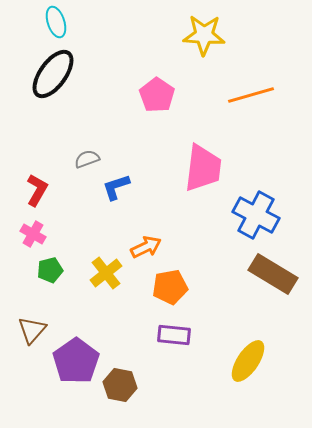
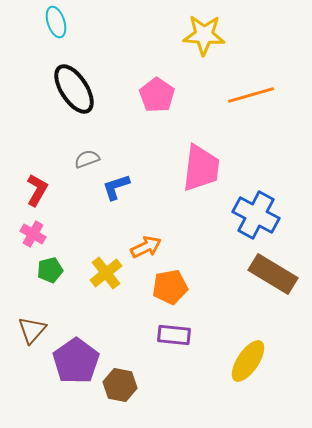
black ellipse: moved 21 px right, 15 px down; rotated 69 degrees counterclockwise
pink trapezoid: moved 2 px left
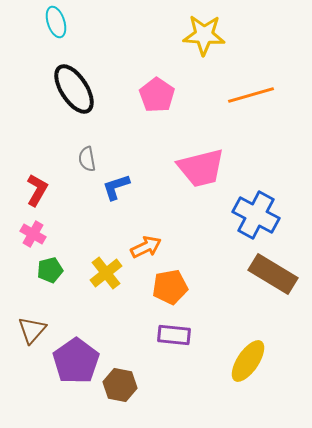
gray semicircle: rotated 80 degrees counterclockwise
pink trapezoid: rotated 69 degrees clockwise
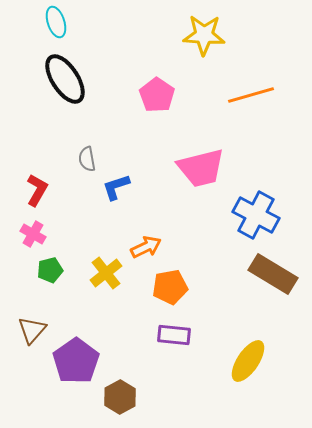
black ellipse: moved 9 px left, 10 px up
brown hexagon: moved 12 px down; rotated 20 degrees clockwise
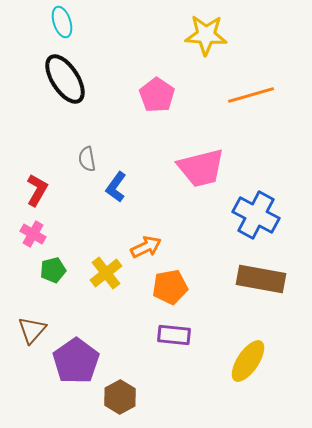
cyan ellipse: moved 6 px right
yellow star: moved 2 px right
blue L-shape: rotated 36 degrees counterclockwise
green pentagon: moved 3 px right
brown rectangle: moved 12 px left, 5 px down; rotated 21 degrees counterclockwise
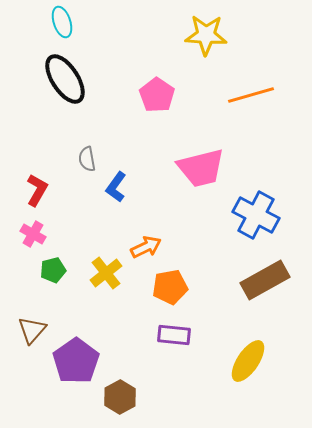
brown rectangle: moved 4 px right, 1 px down; rotated 39 degrees counterclockwise
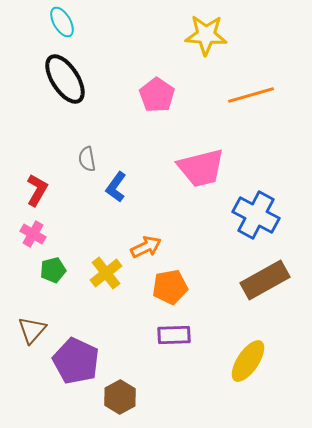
cyan ellipse: rotated 12 degrees counterclockwise
purple rectangle: rotated 8 degrees counterclockwise
purple pentagon: rotated 12 degrees counterclockwise
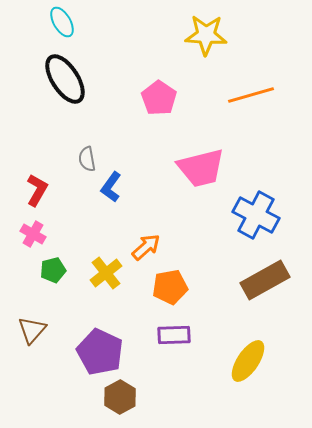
pink pentagon: moved 2 px right, 3 px down
blue L-shape: moved 5 px left
orange arrow: rotated 16 degrees counterclockwise
purple pentagon: moved 24 px right, 9 px up
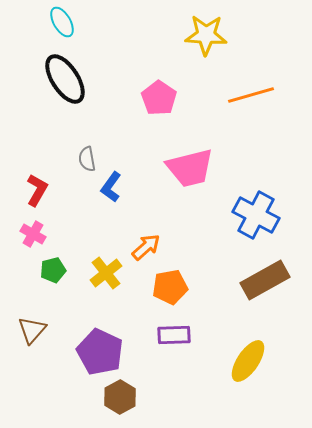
pink trapezoid: moved 11 px left
